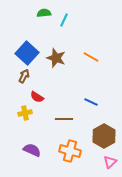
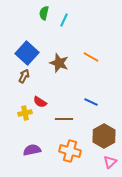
green semicircle: rotated 72 degrees counterclockwise
brown star: moved 3 px right, 5 px down
red semicircle: moved 3 px right, 5 px down
purple semicircle: rotated 36 degrees counterclockwise
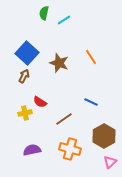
cyan line: rotated 32 degrees clockwise
orange line: rotated 28 degrees clockwise
brown line: rotated 36 degrees counterclockwise
orange cross: moved 2 px up
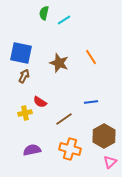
blue square: moved 6 px left; rotated 30 degrees counterclockwise
blue line: rotated 32 degrees counterclockwise
